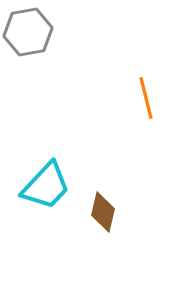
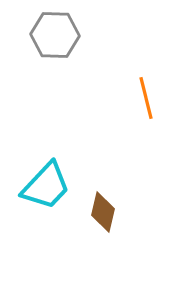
gray hexagon: moved 27 px right, 3 px down; rotated 12 degrees clockwise
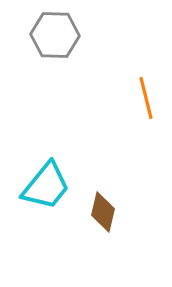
cyan trapezoid: rotated 4 degrees counterclockwise
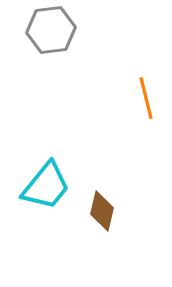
gray hexagon: moved 4 px left, 5 px up; rotated 9 degrees counterclockwise
brown diamond: moved 1 px left, 1 px up
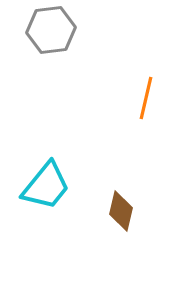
orange line: rotated 27 degrees clockwise
brown diamond: moved 19 px right
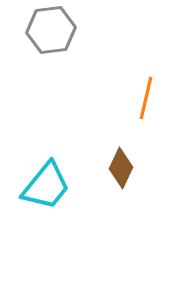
brown diamond: moved 43 px up; rotated 12 degrees clockwise
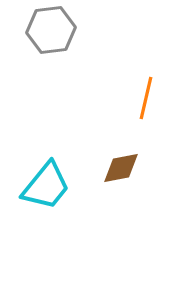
brown diamond: rotated 54 degrees clockwise
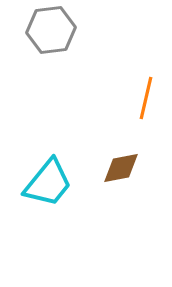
cyan trapezoid: moved 2 px right, 3 px up
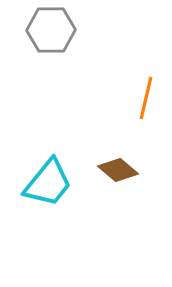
gray hexagon: rotated 6 degrees clockwise
brown diamond: moved 3 px left, 2 px down; rotated 51 degrees clockwise
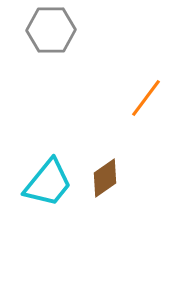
orange line: rotated 24 degrees clockwise
brown diamond: moved 13 px left, 8 px down; rotated 75 degrees counterclockwise
